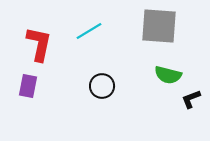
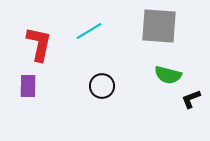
purple rectangle: rotated 10 degrees counterclockwise
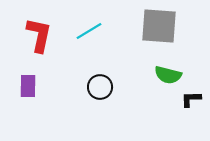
red L-shape: moved 9 px up
black circle: moved 2 px left, 1 px down
black L-shape: rotated 20 degrees clockwise
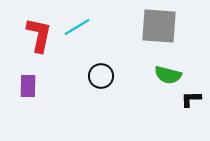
cyan line: moved 12 px left, 4 px up
black circle: moved 1 px right, 11 px up
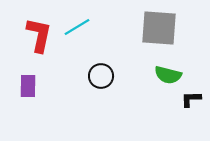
gray square: moved 2 px down
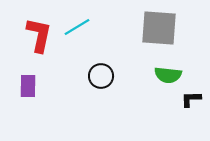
green semicircle: rotated 8 degrees counterclockwise
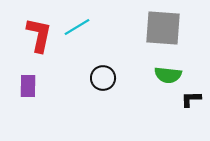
gray square: moved 4 px right
black circle: moved 2 px right, 2 px down
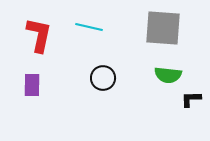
cyan line: moved 12 px right; rotated 44 degrees clockwise
purple rectangle: moved 4 px right, 1 px up
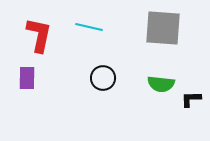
green semicircle: moved 7 px left, 9 px down
purple rectangle: moved 5 px left, 7 px up
